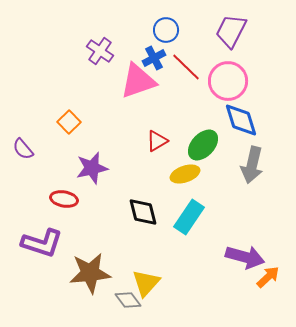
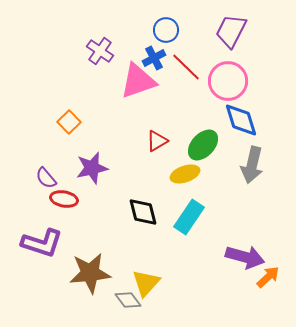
purple semicircle: moved 23 px right, 29 px down
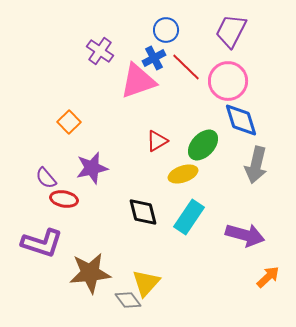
gray arrow: moved 4 px right
yellow ellipse: moved 2 px left
purple arrow: moved 22 px up
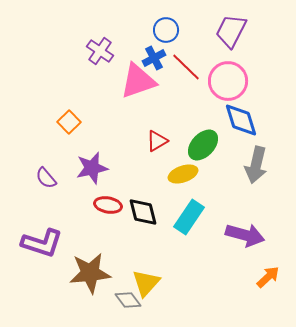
red ellipse: moved 44 px right, 6 px down
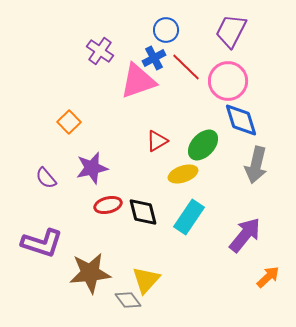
red ellipse: rotated 24 degrees counterclockwise
purple arrow: rotated 66 degrees counterclockwise
yellow triangle: moved 3 px up
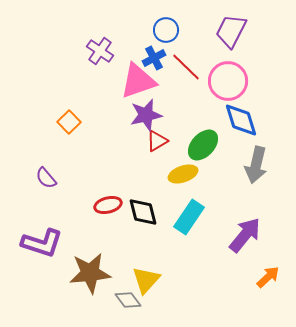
purple star: moved 54 px right, 53 px up
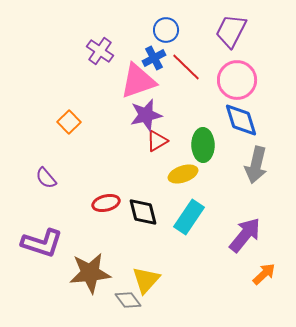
pink circle: moved 9 px right, 1 px up
green ellipse: rotated 44 degrees counterclockwise
red ellipse: moved 2 px left, 2 px up
orange arrow: moved 4 px left, 3 px up
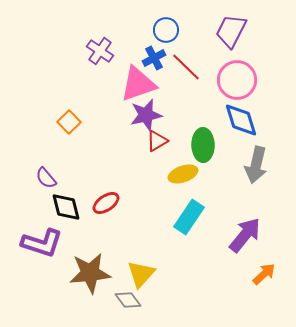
pink triangle: moved 3 px down
red ellipse: rotated 20 degrees counterclockwise
black diamond: moved 77 px left, 5 px up
yellow triangle: moved 5 px left, 6 px up
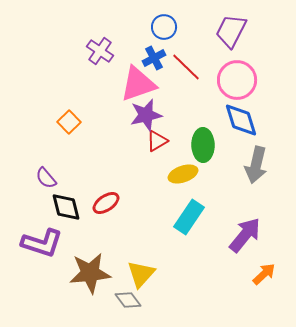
blue circle: moved 2 px left, 3 px up
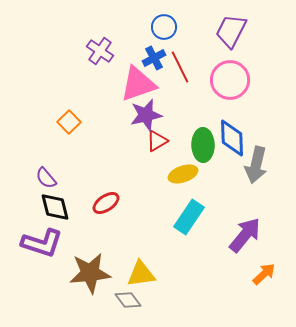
red line: moved 6 px left; rotated 20 degrees clockwise
pink circle: moved 7 px left
blue diamond: moved 9 px left, 18 px down; rotated 15 degrees clockwise
black diamond: moved 11 px left
yellow triangle: rotated 40 degrees clockwise
